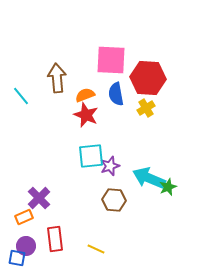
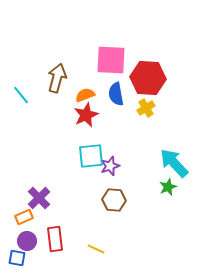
brown arrow: rotated 20 degrees clockwise
cyan line: moved 1 px up
red star: rotated 25 degrees clockwise
cyan arrow: moved 25 px right, 15 px up; rotated 24 degrees clockwise
purple circle: moved 1 px right, 5 px up
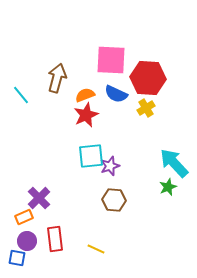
blue semicircle: rotated 55 degrees counterclockwise
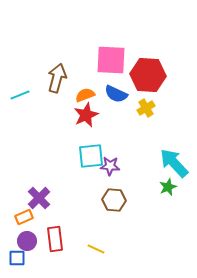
red hexagon: moved 3 px up
cyan line: moved 1 px left; rotated 72 degrees counterclockwise
purple star: rotated 24 degrees clockwise
blue square: rotated 12 degrees counterclockwise
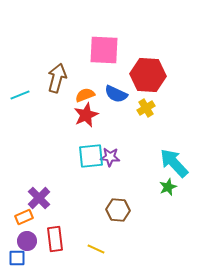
pink square: moved 7 px left, 10 px up
purple star: moved 9 px up
brown hexagon: moved 4 px right, 10 px down
